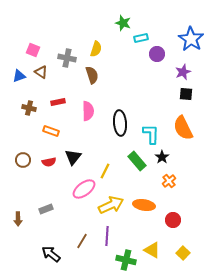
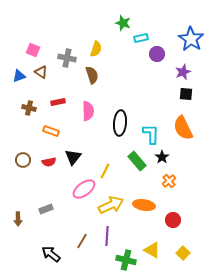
black ellipse: rotated 10 degrees clockwise
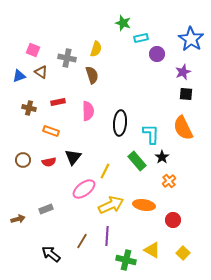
brown arrow: rotated 104 degrees counterclockwise
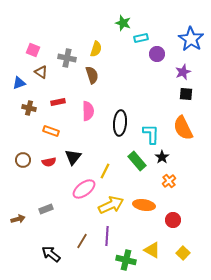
blue triangle: moved 7 px down
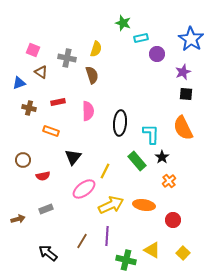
red semicircle: moved 6 px left, 14 px down
black arrow: moved 3 px left, 1 px up
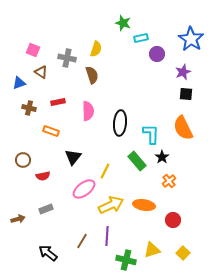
yellow triangle: rotated 48 degrees counterclockwise
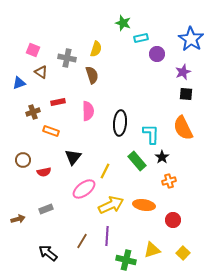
brown cross: moved 4 px right, 4 px down; rotated 32 degrees counterclockwise
red semicircle: moved 1 px right, 4 px up
orange cross: rotated 24 degrees clockwise
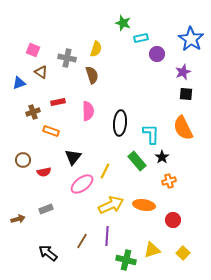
pink ellipse: moved 2 px left, 5 px up
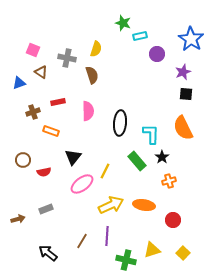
cyan rectangle: moved 1 px left, 2 px up
